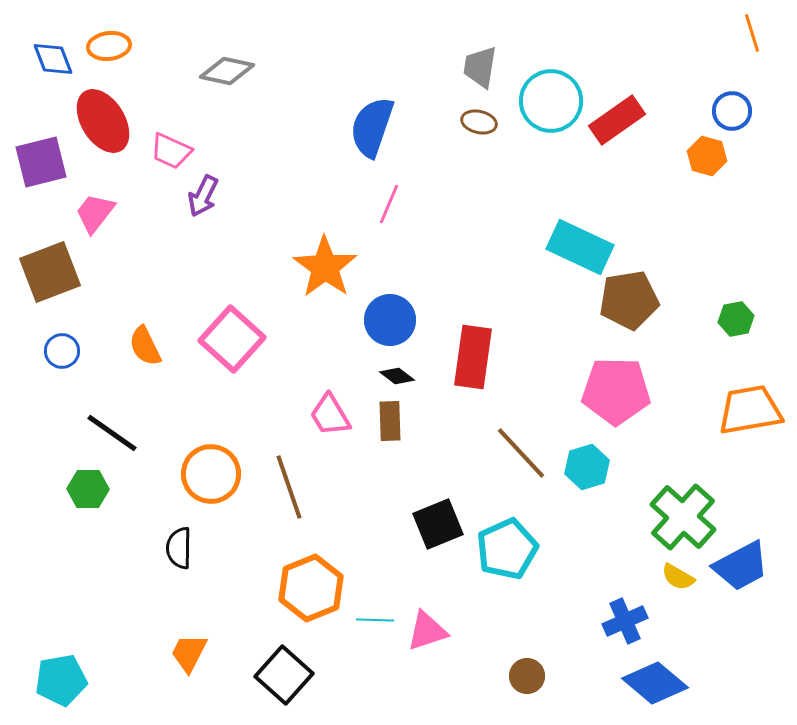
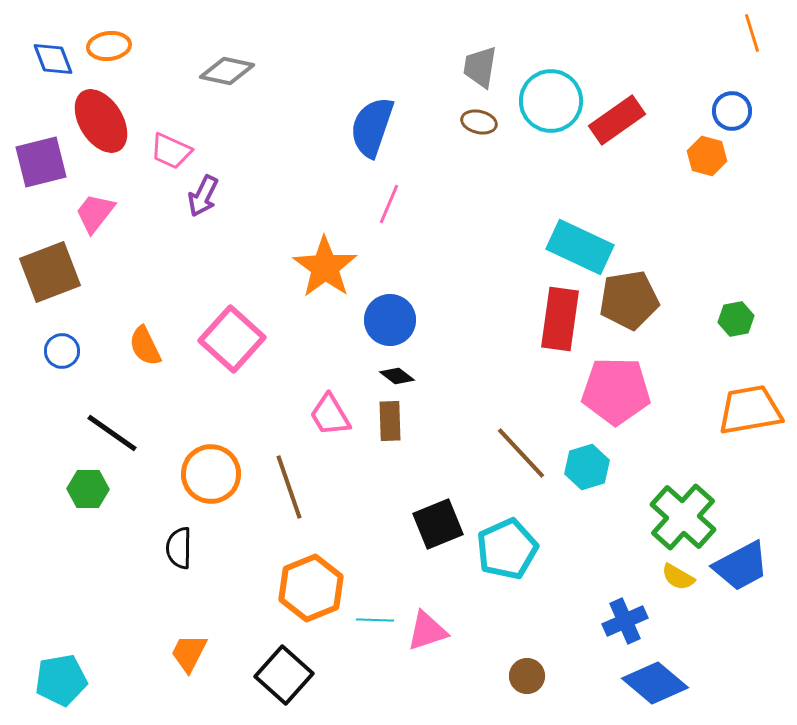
red ellipse at (103, 121): moved 2 px left
red rectangle at (473, 357): moved 87 px right, 38 px up
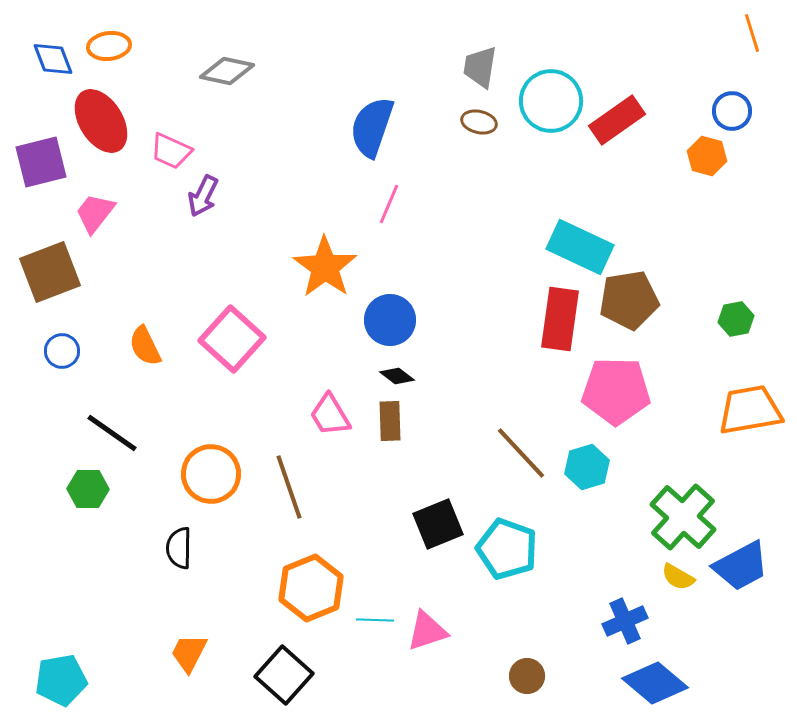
cyan pentagon at (507, 549): rotated 28 degrees counterclockwise
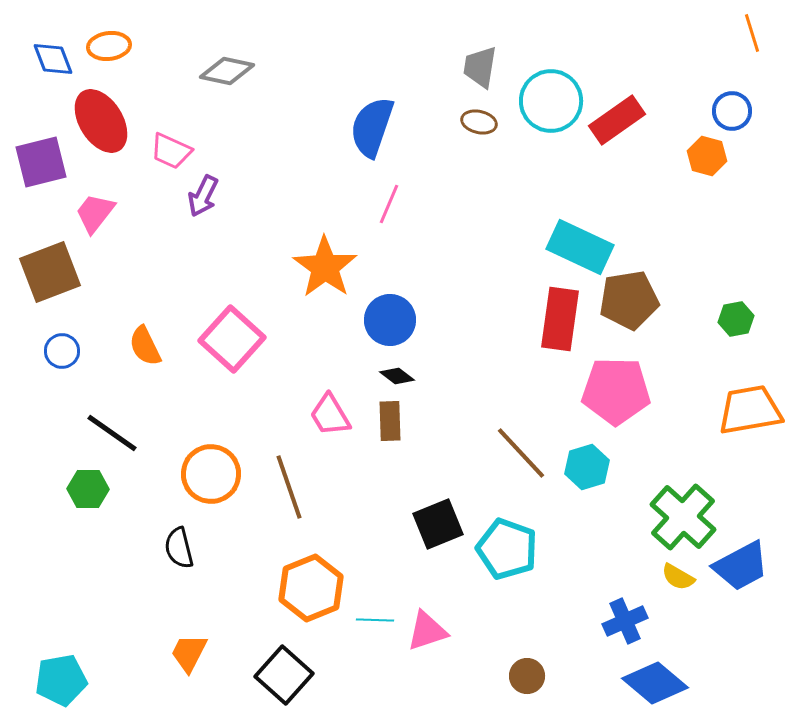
black semicircle at (179, 548): rotated 15 degrees counterclockwise
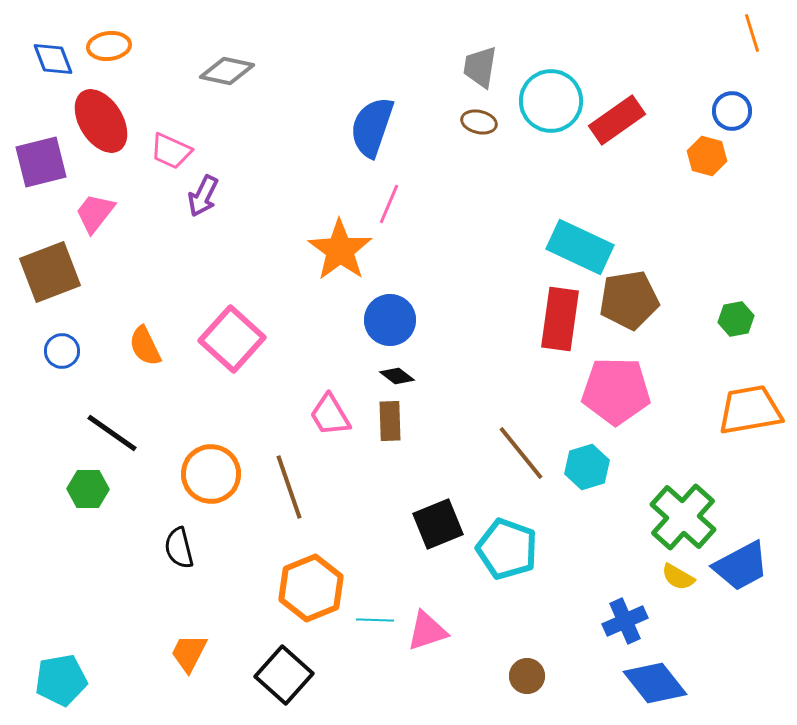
orange star at (325, 267): moved 15 px right, 17 px up
brown line at (521, 453): rotated 4 degrees clockwise
blue diamond at (655, 683): rotated 12 degrees clockwise
